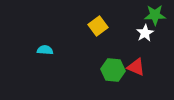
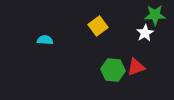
cyan semicircle: moved 10 px up
red triangle: rotated 42 degrees counterclockwise
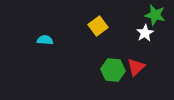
green star: rotated 15 degrees clockwise
red triangle: rotated 24 degrees counterclockwise
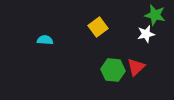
yellow square: moved 1 px down
white star: moved 1 px right, 1 px down; rotated 18 degrees clockwise
